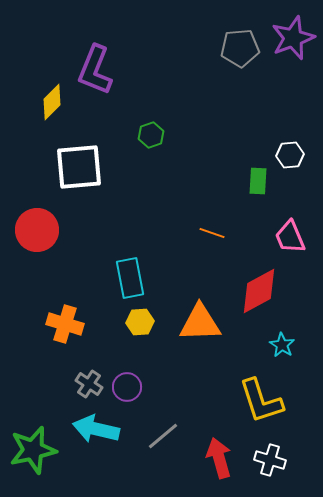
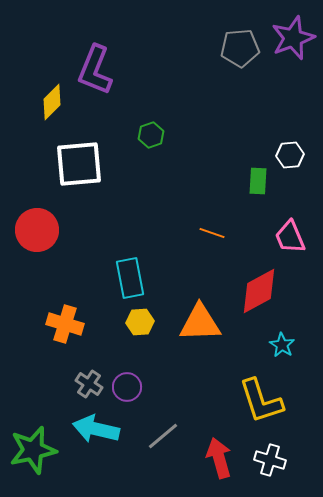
white square: moved 3 px up
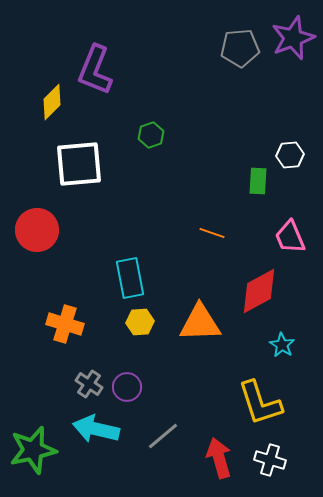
yellow L-shape: moved 1 px left, 2 px down
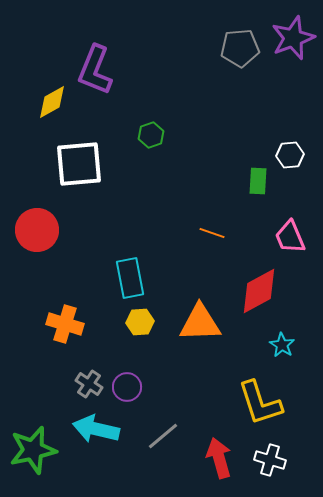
yellow diamond: rotated 15 degrees clockwise
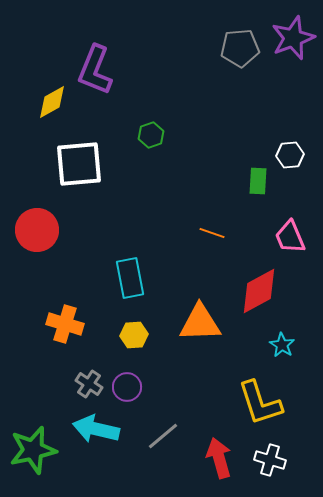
yellow hexagon: moved 6 px left, 13 px down
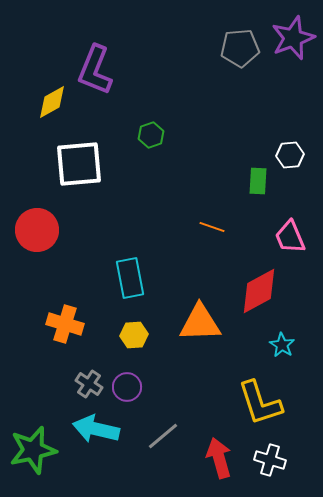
orange line: moved 6 px up
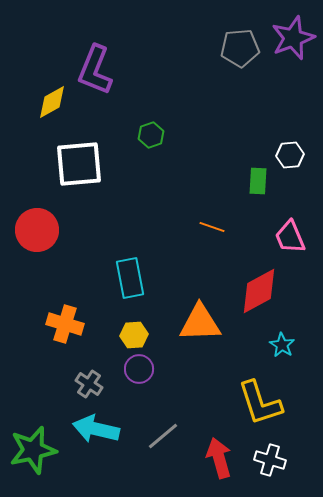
purple circle: moved 12 px right, 18 px up
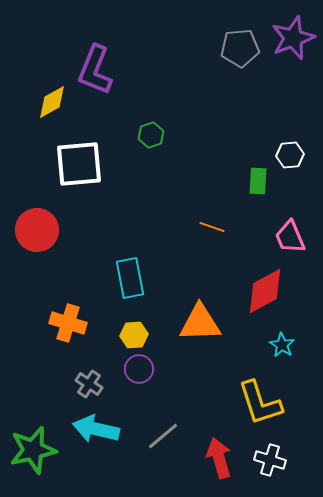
red diamond: moved 6 px right
orange cross: moved 3 px right, 1 px up
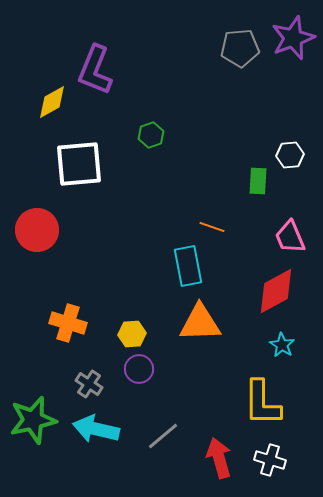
cyan rectangle: moved 58 px right, 12 px up
red diamond: moved 11 px right
yellow hexagon: moved 2 px left, 1 px up
yellow L-shape: moved 2 px right; rotated 18 degrees clockwise
green star: moved 30 px up
